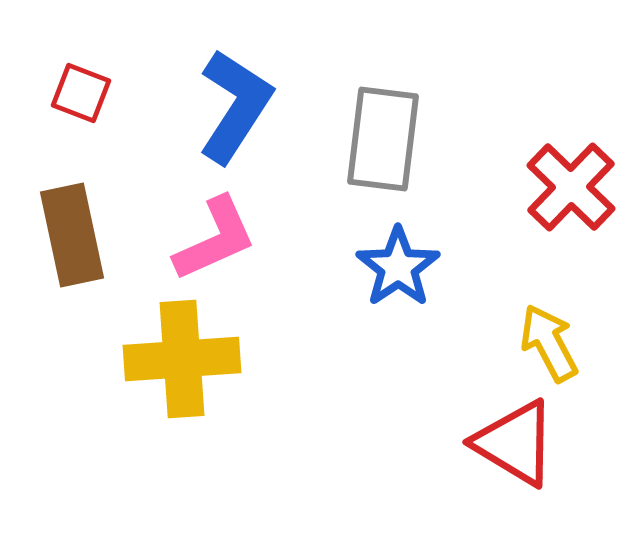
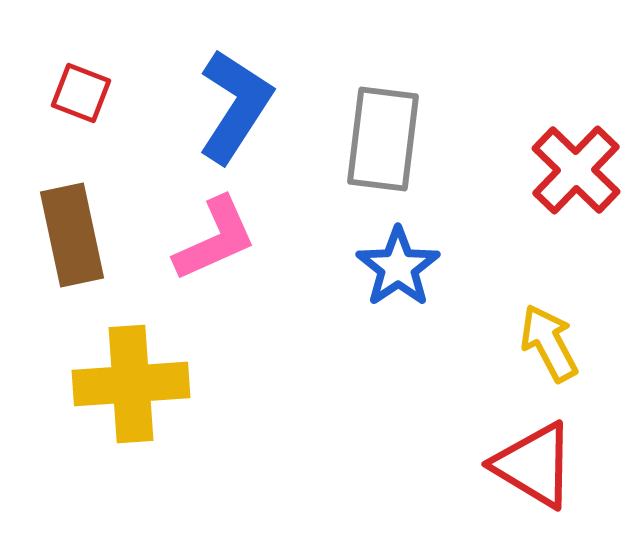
red cross: moved 5 px right, 17 px up
yellow cross: moved 51 px left, 25 px down
red triangle: moved 19 px right, 22 px down
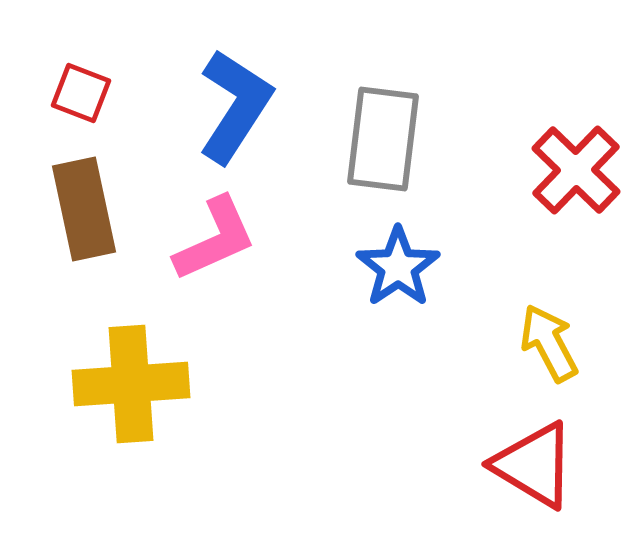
brown rectangle: moved 12 px right, 26 px up
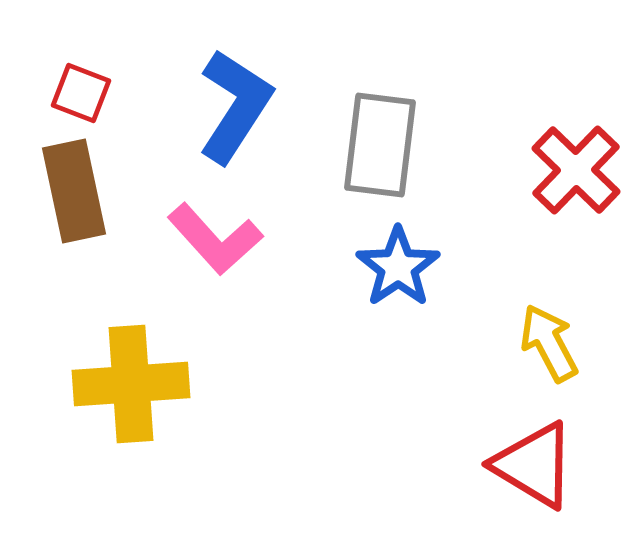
gray rectangle: moved 3 px left, 6 px down
brown rectangle: moved 10 px left, 18 px up
pink L-shape: rotated 72 degrees clockwise
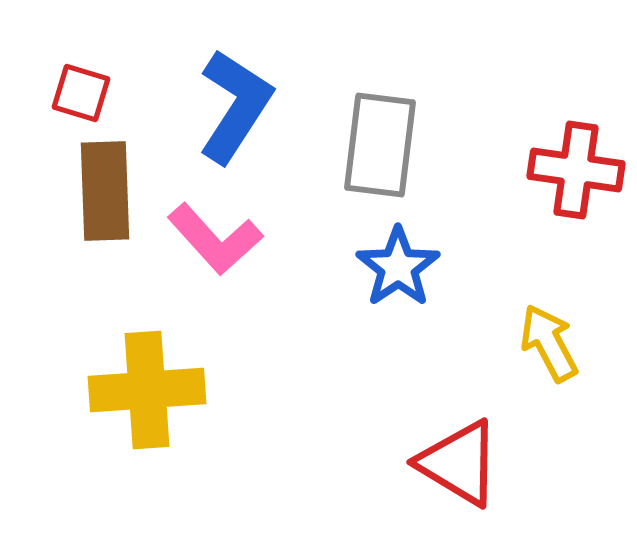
red square: rotated 4 degrees counterclockwise
red cross: rotated 36 degrees counterclockwise
brown rectangle: moved 31 px right; rotated 10 degrees clockwise
yellow cross: moved 16 px right, 6 px down
red triangle: moved 75 px left, 2 px up
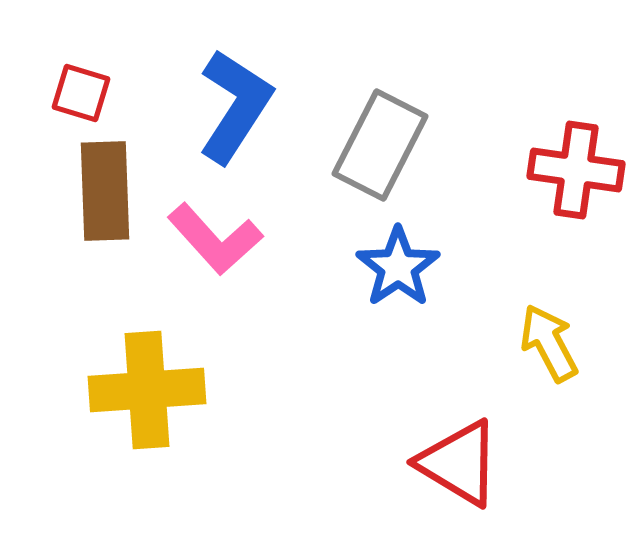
gray rectangle: rotated 20 degrees clockwise
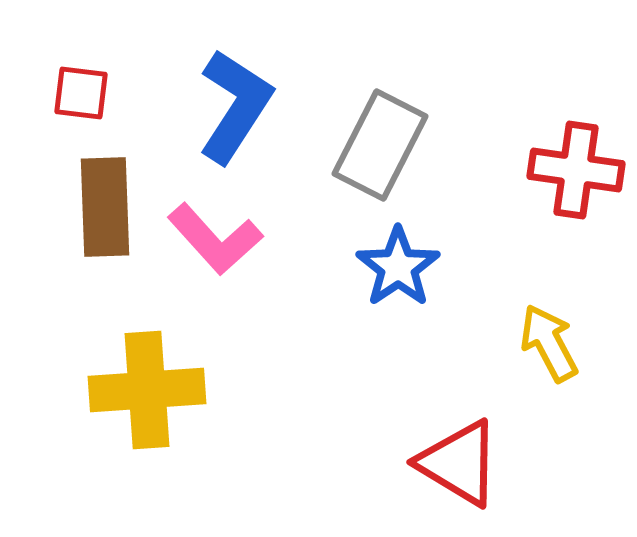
red square: rotated 10 degrees counterclockwise
brown rectangle: moved 16 px down
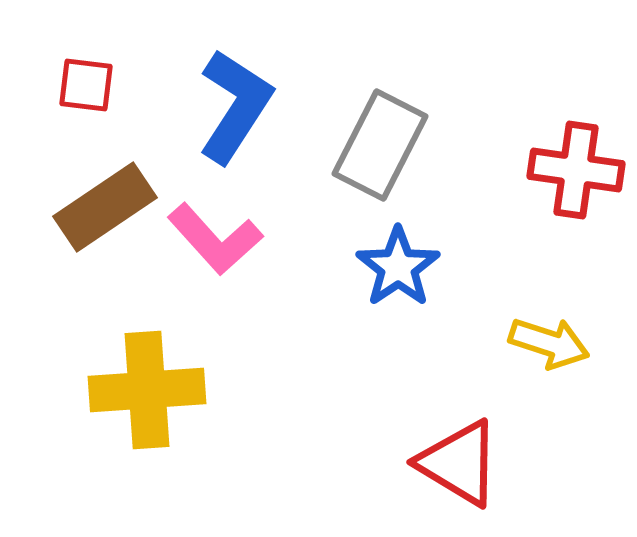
red square: moved 5 px right, 8 px up
brown rectangle: rotated 58 degrees clockwise
yellow arrow: rotated 136 degrees clockwise
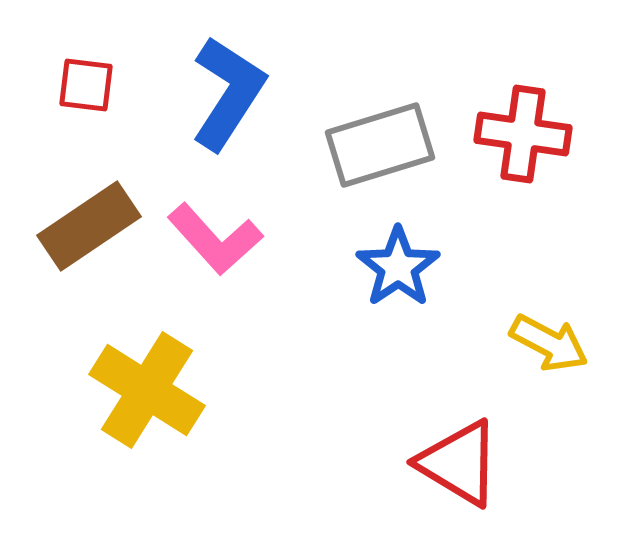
blue L-shape: moved 7 px left, 13 px up
gray rectangle: rotated 46 degrees clockwise
red cross: moved 53 px left, 36 px up
brown rectangle: moved 16 px left, 19 px down
yellow arrow: rotated 10 degrees clockwise
yellow cross: rotated 36 degrees clockwise
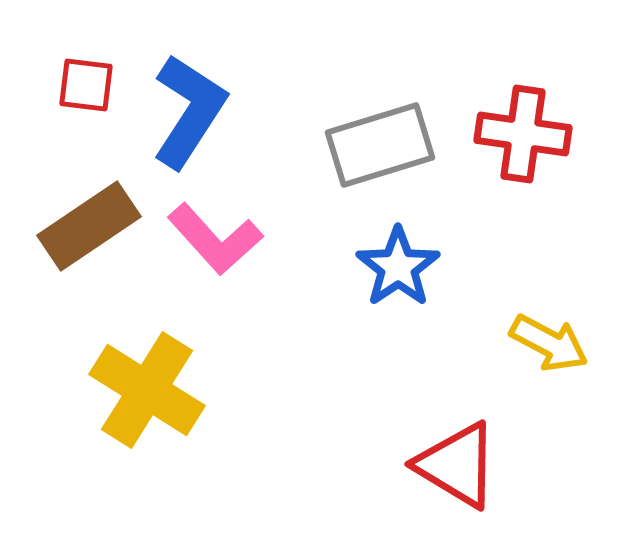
blue L-shape: moved 39 px left, 18 px down
red triangle: moved 2 px left, 2 px down
